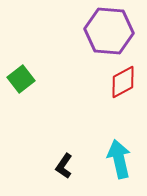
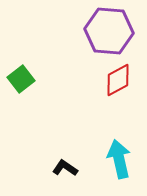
red diamond: moved 5 px left, 2 px up
black L-shape: moved 1 px right, 2 px down; rotated 90 degrees clockwise
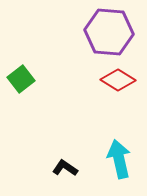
purple hexagon: moved 1 px down
red diamond: rotated 60 degrees clockwise
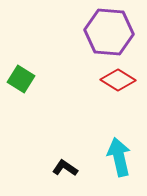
green square: rotated 20 degrees counterclockwise
cyan arrow: moved 2 px up
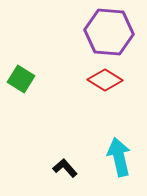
red diamond: moved 13 px left
black L-shape: rotated 15 degrees clockwise
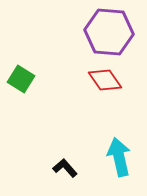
red diamond: rotated 24 degrees clockwise
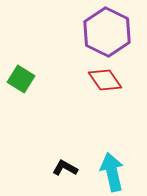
purple hexagon: moved 2 px left; rotated 21 degrees clockwise
cyan arrow: moved 7 px left, 15 px down
black L-shape: rotated 20 degrees counterclockwise
